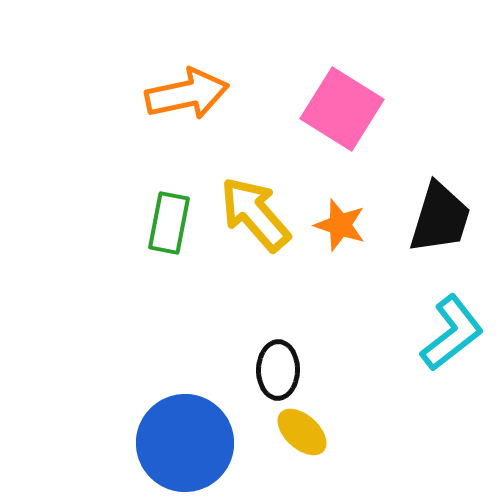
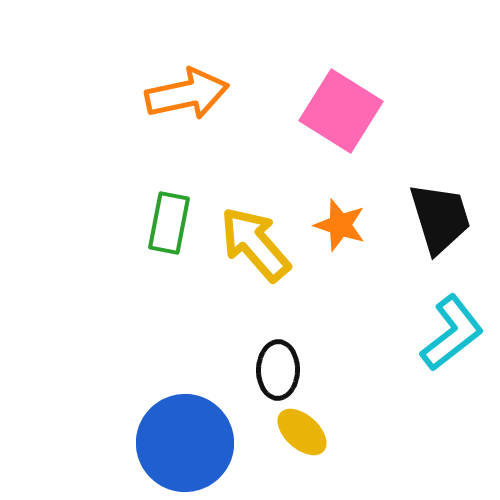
pink square: moved 1 px left, 2 px down
yellow arrow: moved 30 px down
black trapezoid: rotated 34 degrees counterclockwise
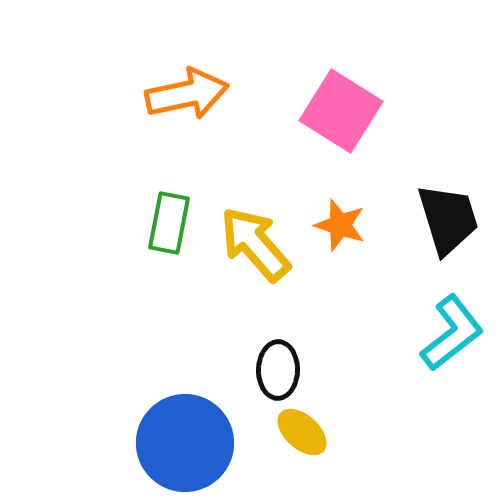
black trapezoid: moved 8 px right, 1 px down
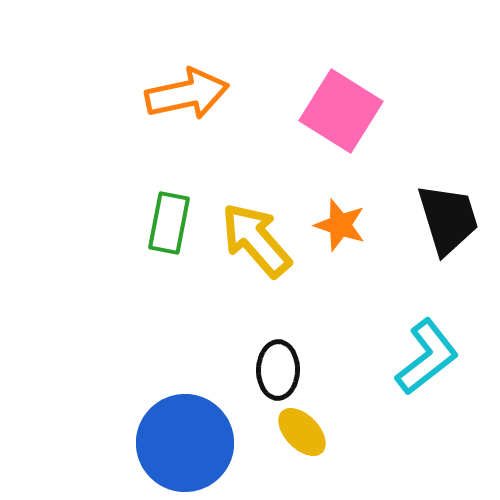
yellow arrow: moved 1 px right, 4 px up
cyan L-shape: moved 25 px left, 24 px down
yellow ellipse: rotated 4 degrees clockwise
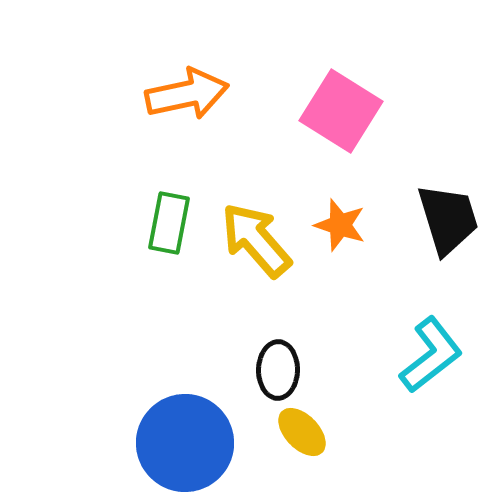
cyan L-shape: moved 4 px right, 2 px up
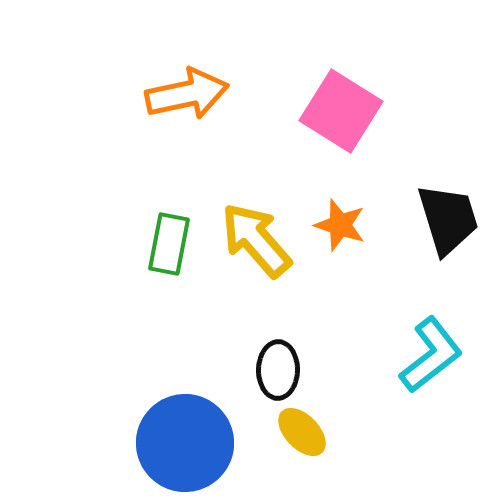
green rectangle: moved 21 px down
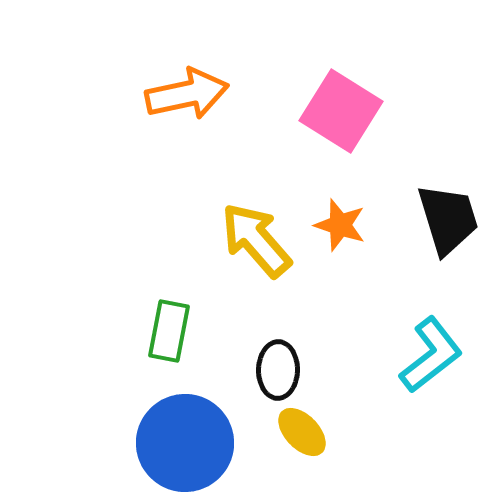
green rectangle: moved 87 px down
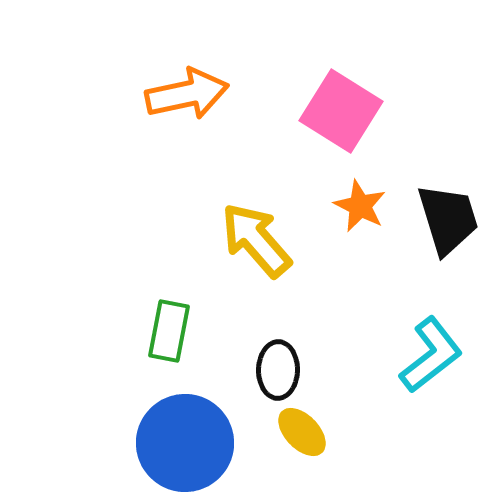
orange star: moved 20 px right, 19 px up; rotated 8 degrees clockwise
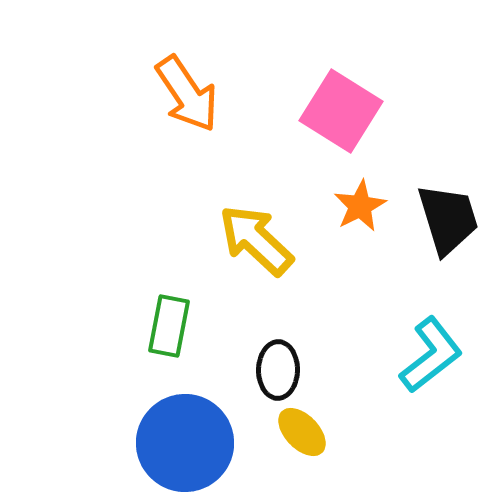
orange arrow: rotated 68 degrees clockwise
orange star: rotated 18 degrees clockwise
yellow arrow: rotated 6 degrees counterclockwise
green rectangle: moved 5 px up
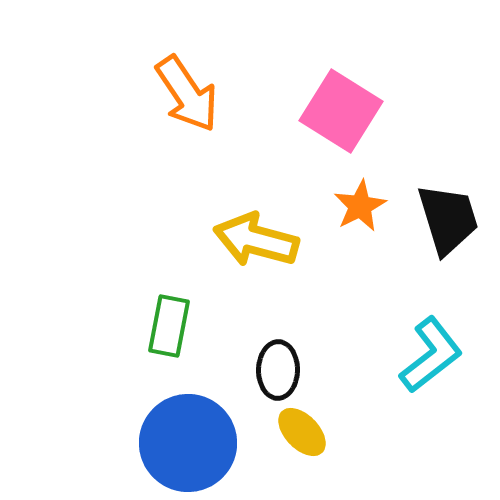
yellow arrow: rotated 28 degrees counterclockwise
blue circle: moved 3 px right
